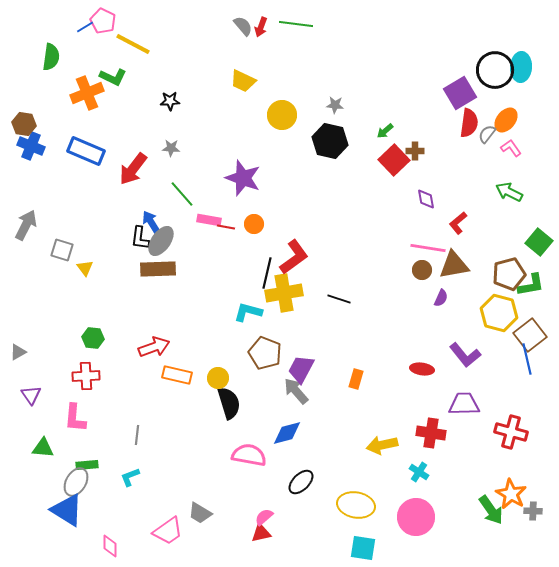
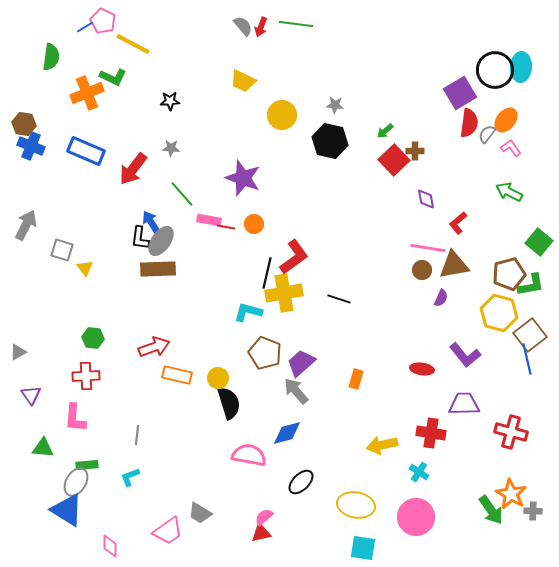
purple trapezoid at (301, 369): moved 6 px up; rotated 20 degrees clockwise
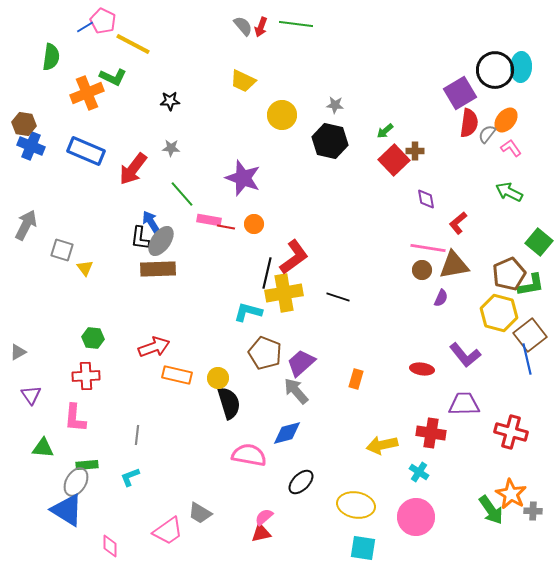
brown pentagon at (509, 274): rotated 8 degrees counterclockwise
black line at (339, 299): moved 1 px left, 2 px up
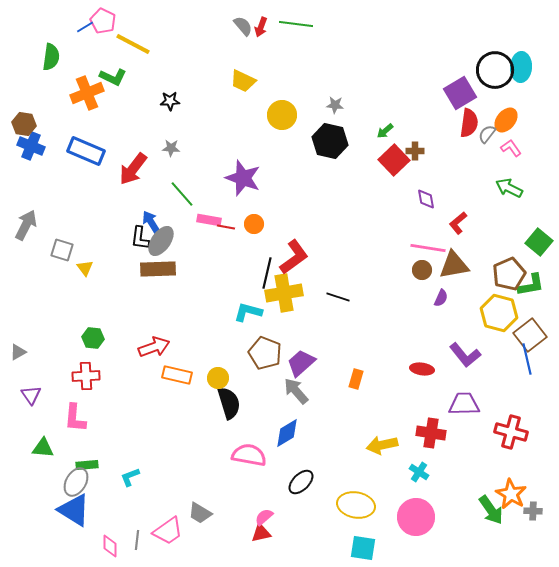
green arrow at (509, 192): moved 4 px up
blue diamond at (287, 433): rotated 16 degrees counterclockwise
gray line at (137, 435): moved 105 px down
blue triangle at (67, 510): moved 7 px right
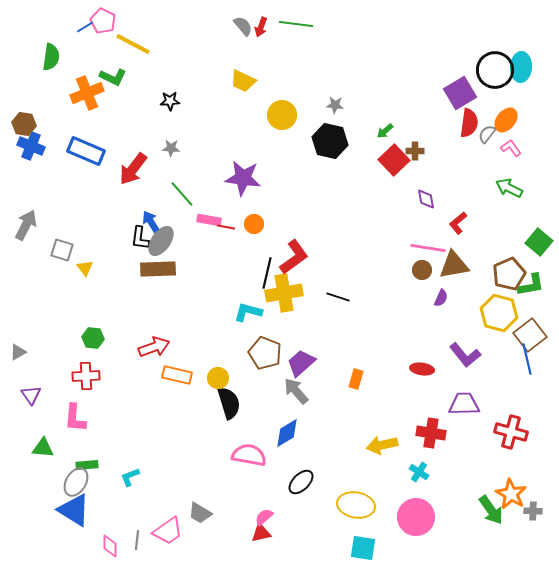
purple star at (243, 178): rotated 12 degrees counterclockwise
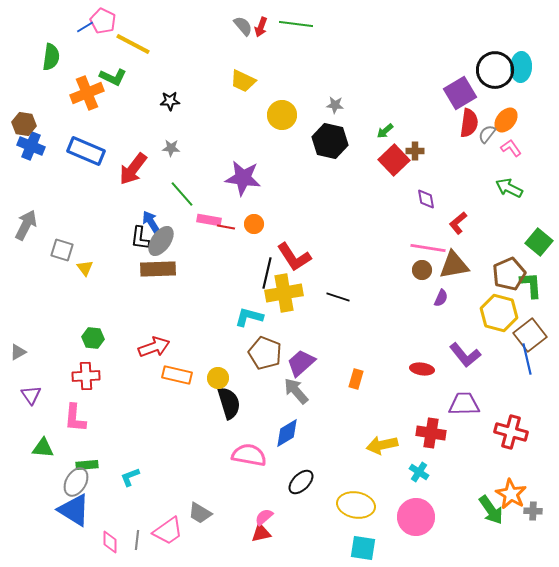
red L-shape at (294, 257): rotated 93 degrees clockwise
green L-shape at (531, 285): rotated 84 degrees counterclockwise
cyan L-shape at (248, 312): moved 1 px right, 5 px down
pink diamond at (110, 546): moved 4 px up
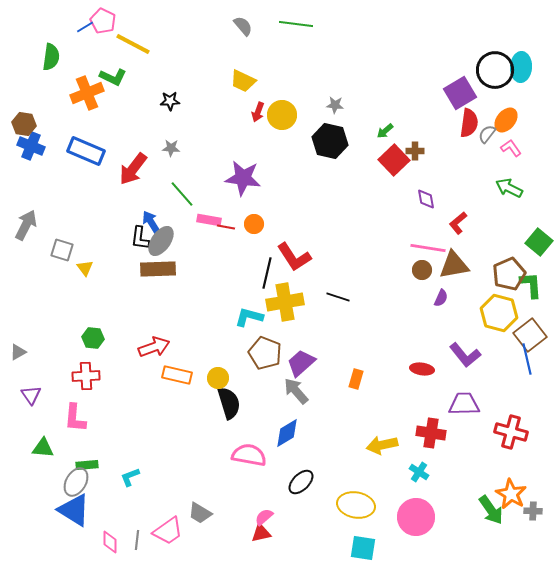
red arrow at (261, 27): moved 3 px left, 85 px down
yellow cross at (284, 293): moved 1 px right, 9 px down
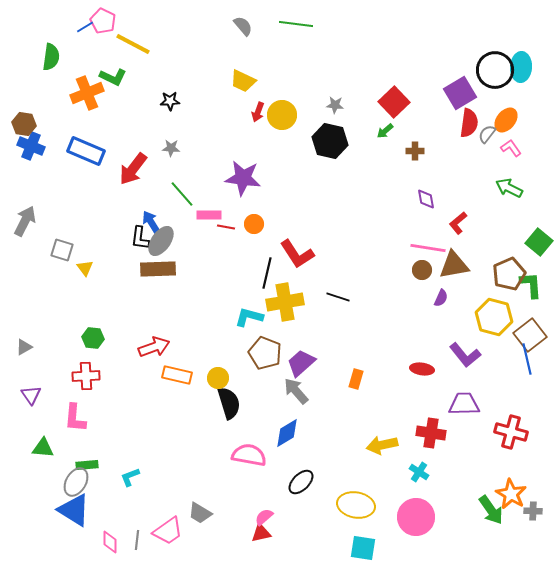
red square at (394, 160): moved 58 px up
pink rectangle at (209, 220): moved 5 px up; rotated 10 degrees counterclockwise
gray arrow at (26, 225): moved 1 px left, 4 px up
red L-shape at (294, 257): moved 3 px right, 3 px up
yellow hexagon at (499, 313): moved 5 px left, 4 px down
gray triangle at (18, 352): moved 6 px right, 5 px up
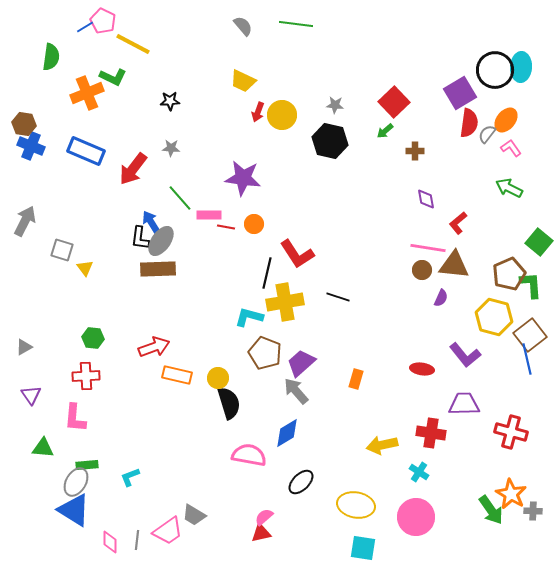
green line at (182, 194): moved 2 px left, 4 px down
brown triangle at (454, 265): rotated 16 degrees clockwise
gray trapezoid at (200, 513): moved 6 px left, 2 px down
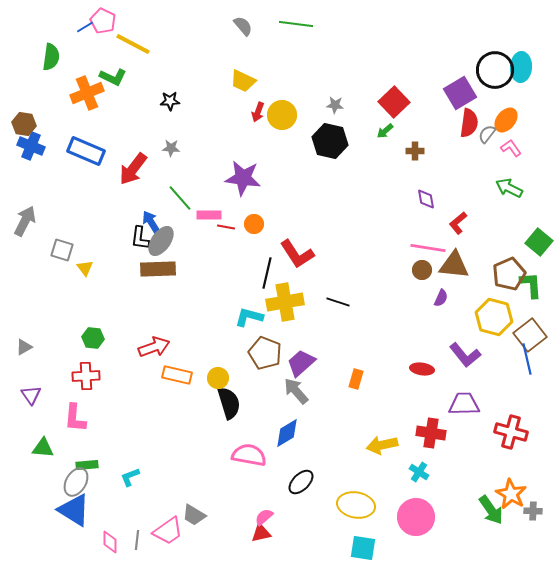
black line at (338, 297): moved 5 px down
